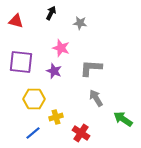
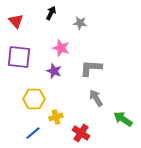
red triangle: rotated 35 degrees clockwise
purple square: moved 2 px left, 5 px up
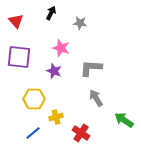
green arrow: moved 1 px right, 1 px down
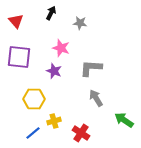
yellow cross: moved 2 px left, 4 px down
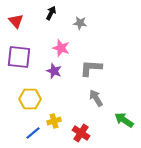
yellow hexagon: moved 4 px left
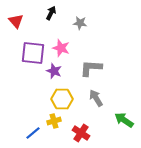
purple square: moved 14 px right, 4 px up
yellow hexagon: moved 32 px right
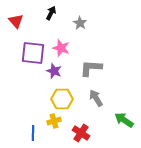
gray star: rotated 24 degrees clockwise
blue line: rotated 49 degrees counterclockwise
